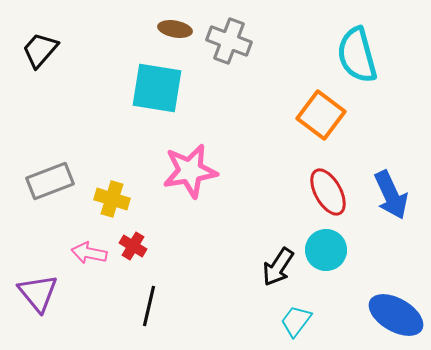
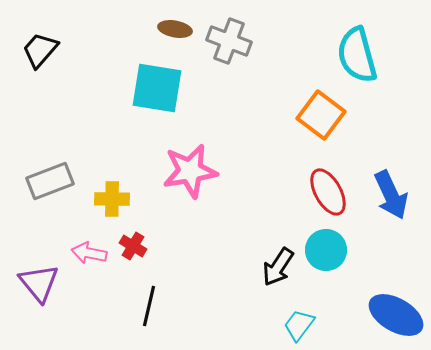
yellow cross: rotated 16 degrees counterclockwise
purple triangle: moved 1 px right, 10 px up
cyan trapezoid: moved 3 px right, 4 px down
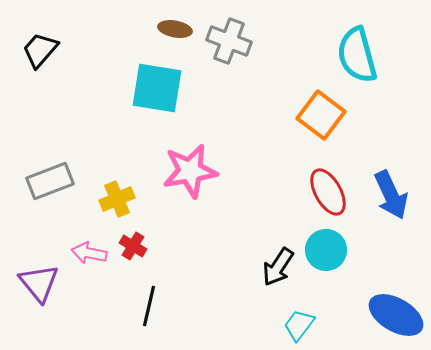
yellow cross: moved 5 px right; rotated 24 degrees counterclockwise
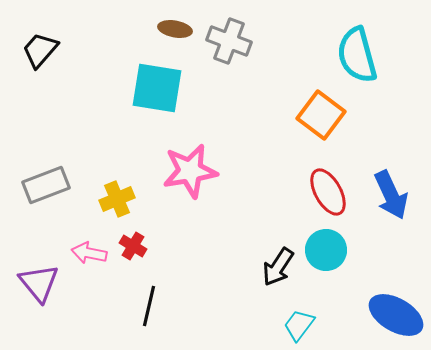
gray rectangle: moved 4 px left, 4 px down
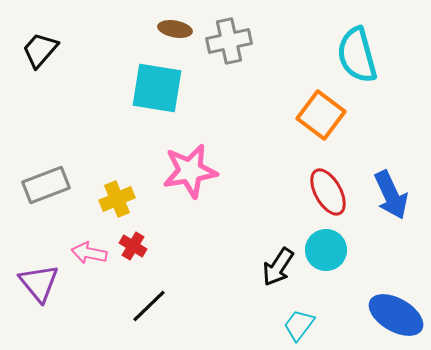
gray cross: rotated 33 degrees counterclockwise
black line: rotated 33 degrees clockwise
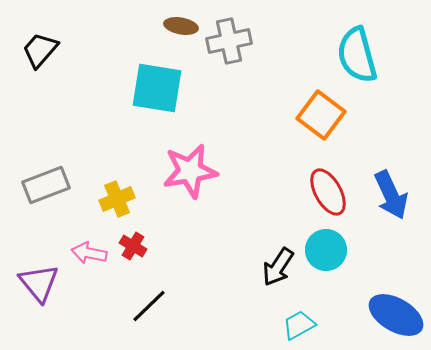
brown ellipse: moved 6 px right, 3 px up
cyan trapezoid: rotated 24 degrees clockwise
